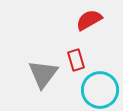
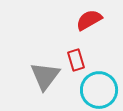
gray triangle: moved 2 px right, 2 px down
cyan circle: moved 1 px left
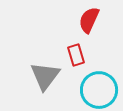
red semicircle: rotated 36 degrees counterclockwise
red rectangle: moved 5 px up
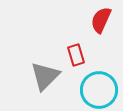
red semicircle: moved 12 px right
gray triangle: rotated 8 degrees clockwise
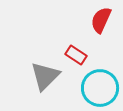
red rectangle: rotated 40 degrees counterclockwise
cyan circle: moved 1 px right, 2 px up
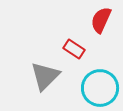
red rectangle: moved 2 px left, 6 px up
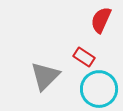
red rectangle: moved 10 px right, 8 px down
cyan circle: moved 1 px left, 1 px down
